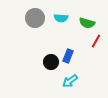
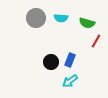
gray circle: moved 1 px right
blue rectangle: moved 2 px right, 4 px down
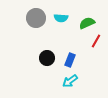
green semicircle: rotated 140 degrees clockwise
black circle: moved 4 px left, 4 px up
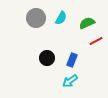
cyan semicircle: rotated 64 degrees counterclockwise
red line: rotated 32 degrees clockwise
blue rectangle: moved 2 px right
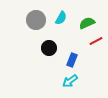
gray circle: moved 2 px down
black circle: moved 2 px right, 10 px up
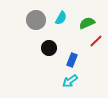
red line: rotated 16 degrees counterclockwise
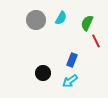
green semicircle: rotated 42 degrees counterclockwise
red line: rotated 72 degrees counterclockwise
black circle: moved 6 px left, 25 px down
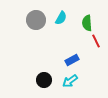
green semicircle: rotated 28 degrees counterclockwise
blue rectangle: rotated 40 degrees clockwise
black circle: moved 1 px right, 7 px down
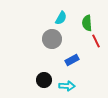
gray circle: moved 16 px right, 19 px down
cyan arrow: moved 3 px left, 5 px down; rotated 140 degrees counterclockwise
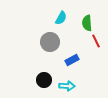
gray circle: moved 2 px left, 3 px down
